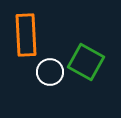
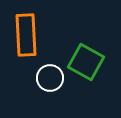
white circle: moved 6 px down
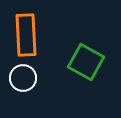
white circle: moved 27 px left
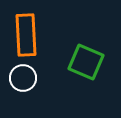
green square: rotated 6 degrees counterclockwise
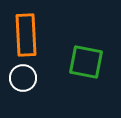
green square: rotated 12 degrees counterclockwise
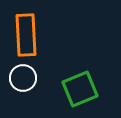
green square: moved 6 px left, 27 px down; rotated 33 degrees counterclockwise
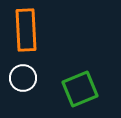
orange rectangle: moved 5 px up
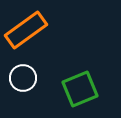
orange rectangle: rotated 57 degrees clockwise
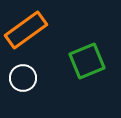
green square: moved 7 px right, 28 px up
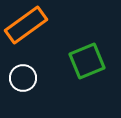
orange rectangle: moved 5 px up
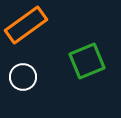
white circle: moved 1 px up
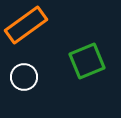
white circle: moved 1 px right
